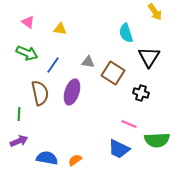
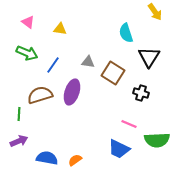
brown semicircle: moved 2 px down; rotated 95 degrees counterclockwise
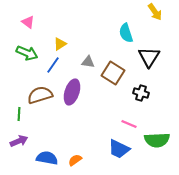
yellow triangle: moved 15 px down; rotated 40 degrees counterclockwise
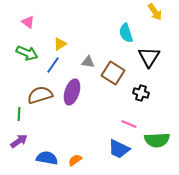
purple arrow: rotated 12 degrees counterclockwise
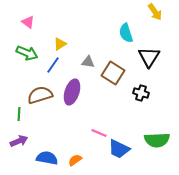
pink line: moved 30 px left, 9 px down
purple arrow: rotated 12 degrees clockwise
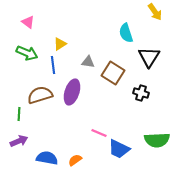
blue line: rotated 42 degrees counterclockwise
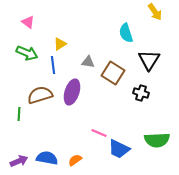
black triangle: moved 3 px down
purple arrow: moved 20 px down
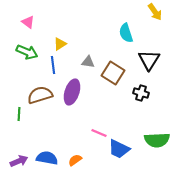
green arrow: moved 1 px up
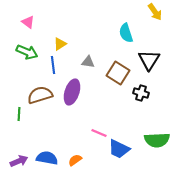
brown square: moved 5 px right
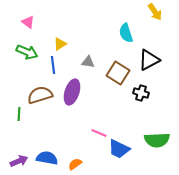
black triangle: rotated 30 degrees clockwise
orange semicircle: moved 4 px down
